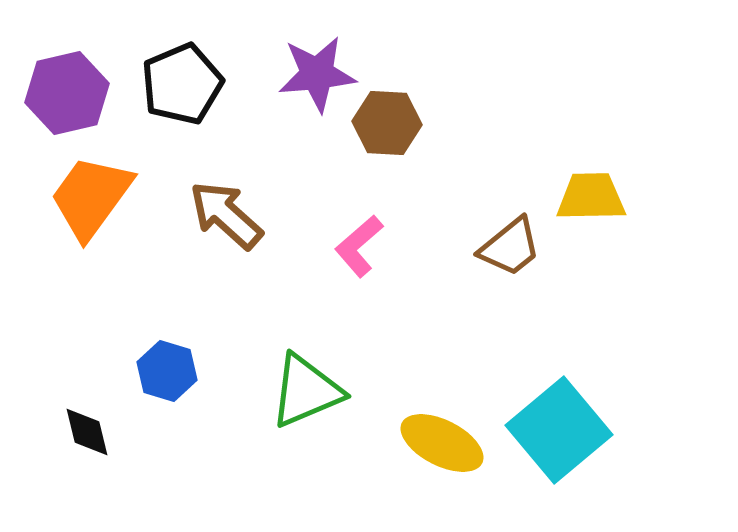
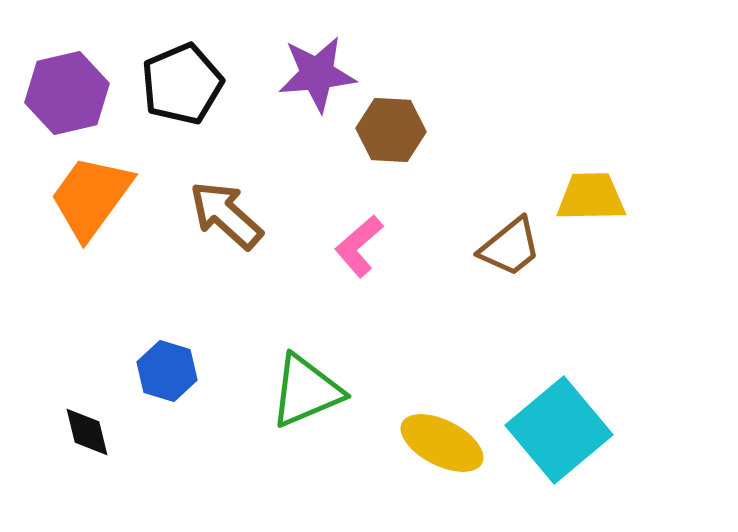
brown hexagon: moved 4 px right, 7 px down
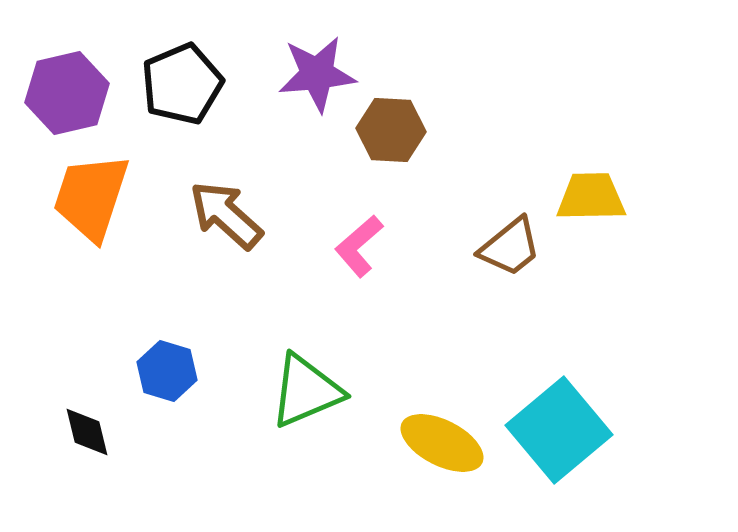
orange trapezoid: rotated 18 degrees counterclockwise
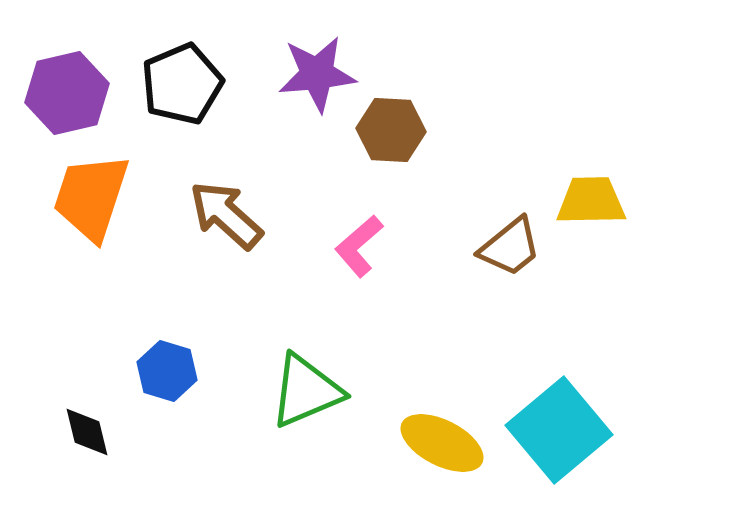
yellow trapezoid: moved 4 px down
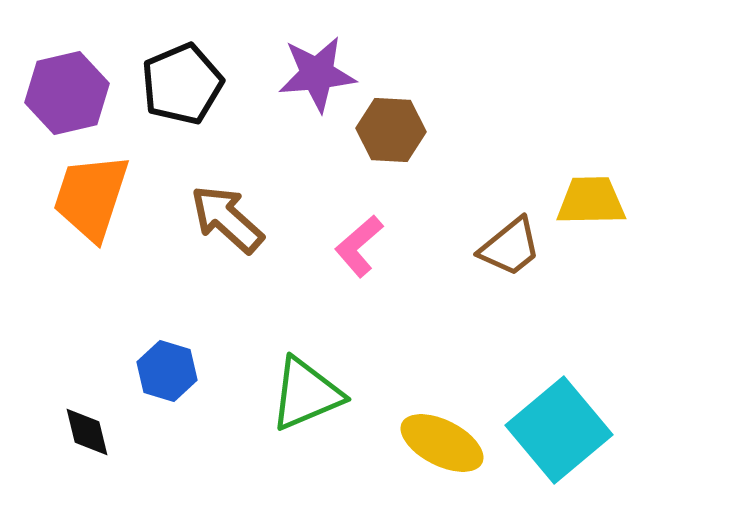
brown arrow: moved 1 px right, 4 px down
green triangle: moved 3 px down
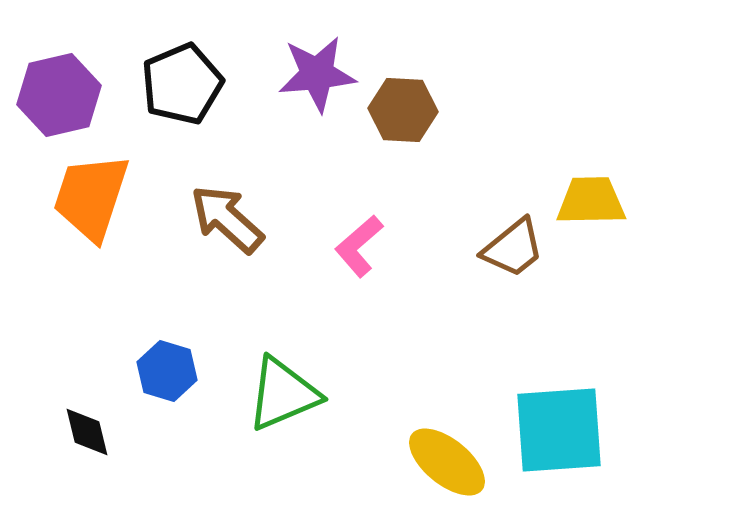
purple hexagon: moved 8 px left, 2 px down
brown hexagon: moved 12 px right, 20 px up
brown trapezoid: moved 3 px right, 1 px down
green triangle: moved 23 px left
cyan square: rotated 36 degrees clockwise
yellow ellipse: moved 5 px right, 19 px down; rotated 12 degrees clockwise
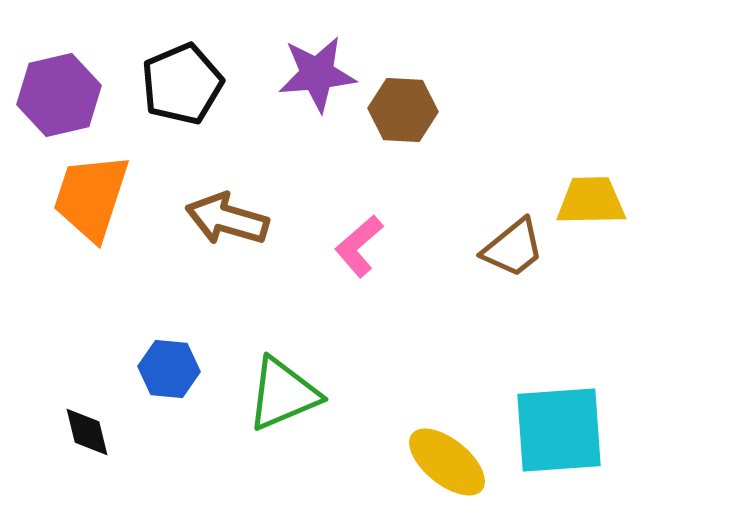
brown arrow: rotated 26 degrees counterclockwise
blue hexagon: moved 2 px right, 2 px up; rotated 12 degrees counterclockwise
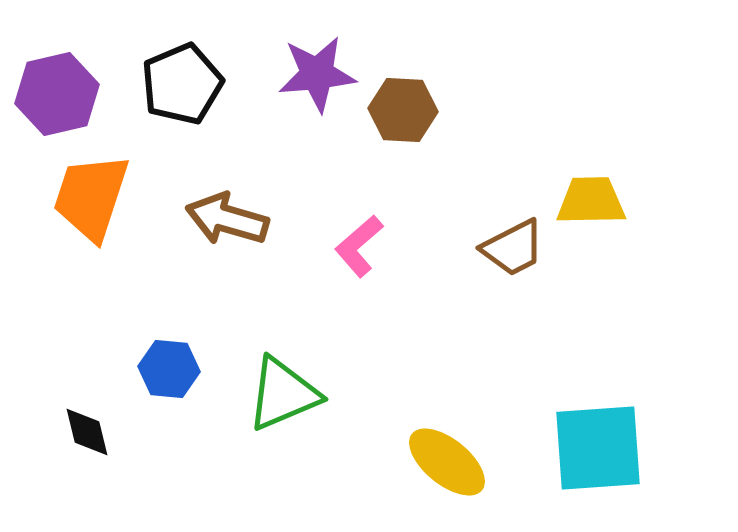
purple hexagon: moved 2 px left, 1 px up
brown trapezoid: rotated 12 degrees clockwise
cyan square: moved 39 px right, 18 px down
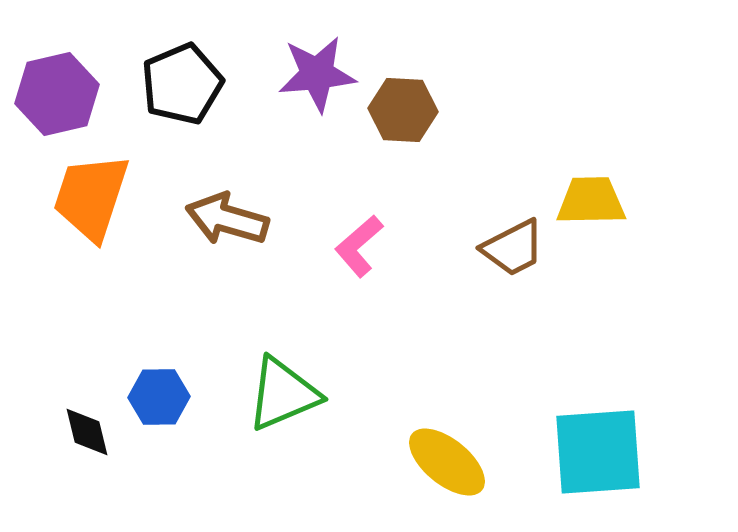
blue hexagon: moved 10 px left, 28 px down; rotated 6 degrees counterclockwise
cyan square: moved 4 px down
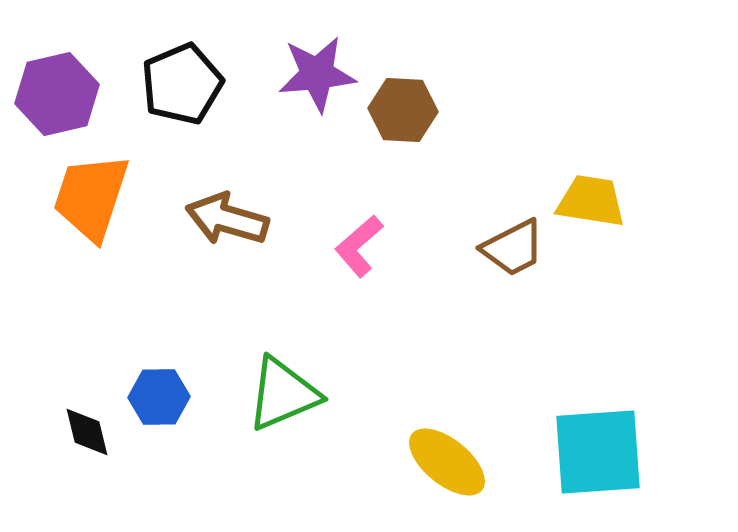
yellow trapezoid: rotated 10 degrees clockwise
